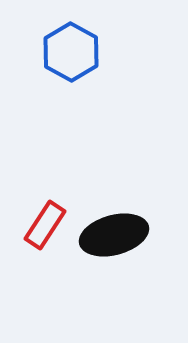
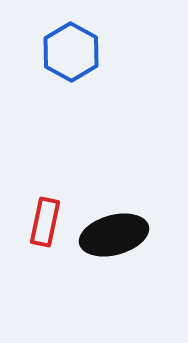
red rectangle: moved 3 px up; rotated 21 degrees counterclockwise
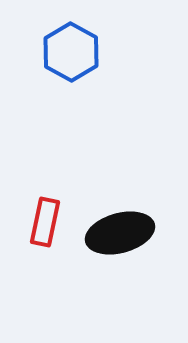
black ellipse: moved 6 px right, 2 px up
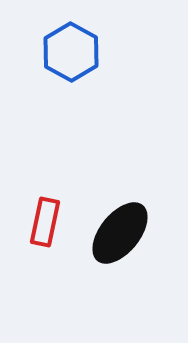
black ellipse: rotated 36 degrees counterclockwise
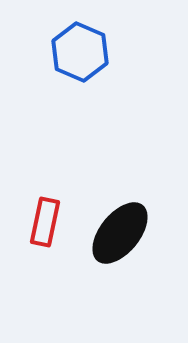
blue hexagon: moved 9 px right; rotated 6 degrees counterclockwise
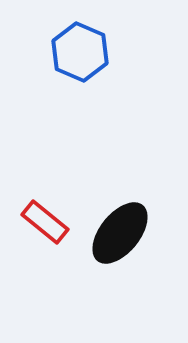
red rectangle: rotated 63 degrees counterclockwise
